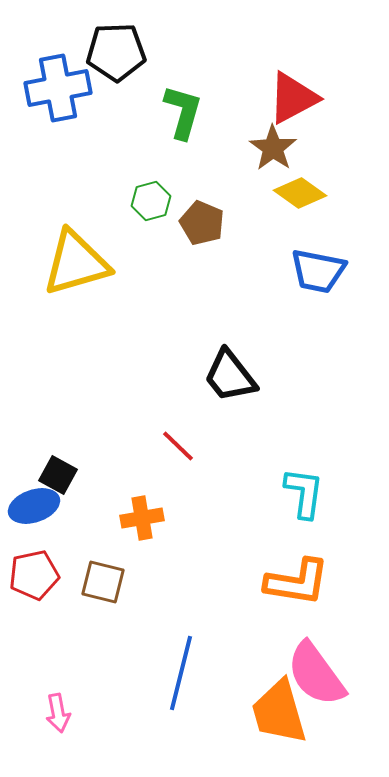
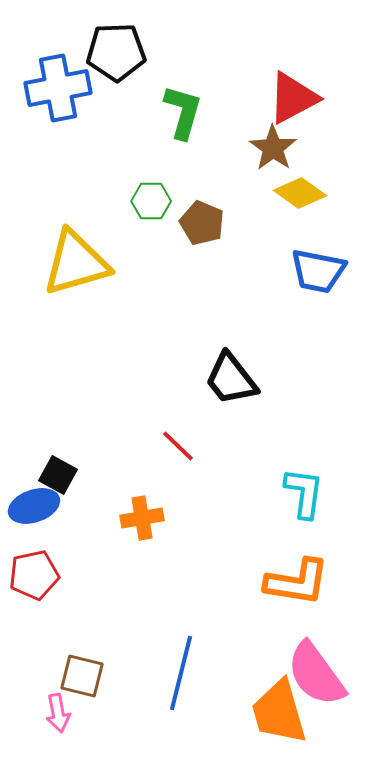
green hexagon: rotated 15 degrees clockwise
black trapezoid: moved 1 px right, 3 px down
brown square: moved 21 px left, 94 px down
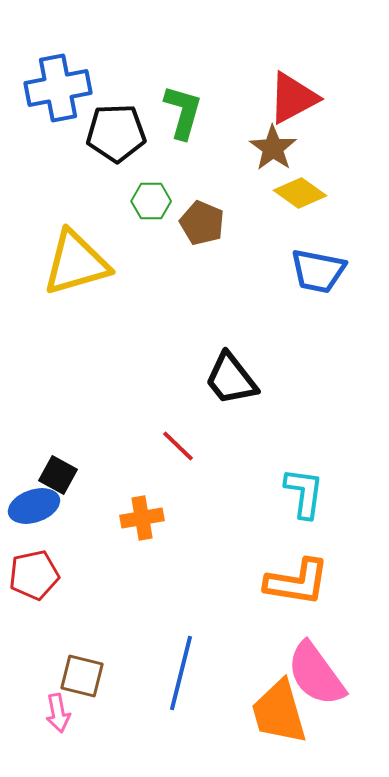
black pentagon: moved 81 px down
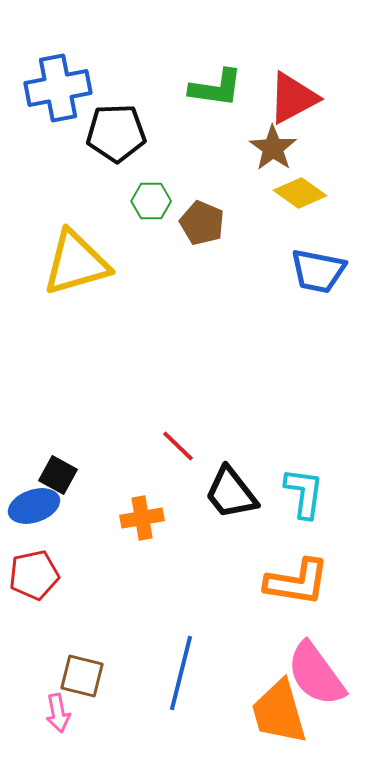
green L-shape: moved 33 px right, 24 px up; rotated 82 degrees clockwise
black trapezoid: moved 114 px down
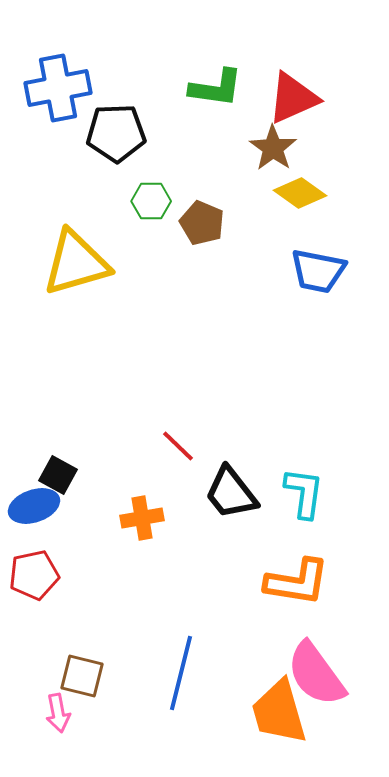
red triangle: rotated 4 degrees clockwise
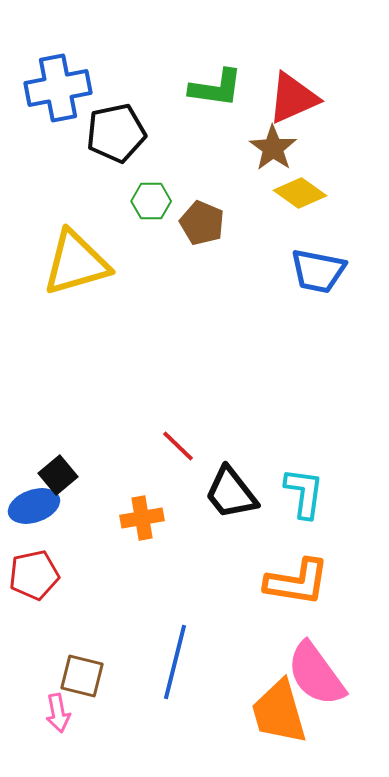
black pentagon: rotated 10 degrees counterclockwise
black square: rotated 21 degrees clockwise
blue line: moved 6 px left, 11 px up
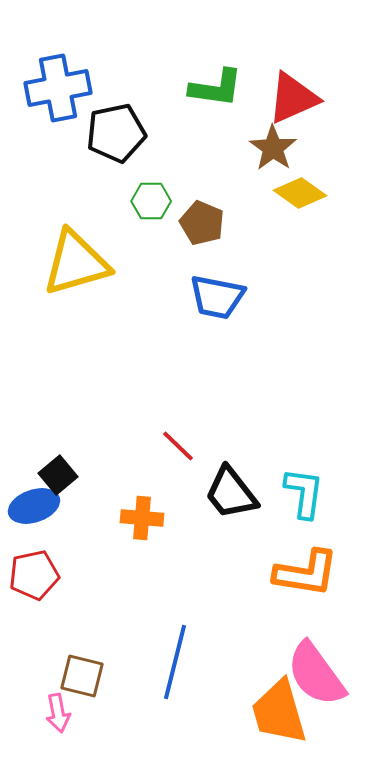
blue trapezoid: moved 101 px left, 26 px down
orange cross: rotated 15 degrees clockwise
orange L-shape: moved 9 px right, 9 px up
